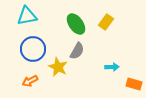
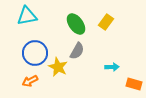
blue circle: moved 2 px right, 4 px down
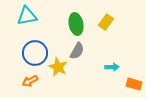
green ellipse: rotated 25 degrees clockwise
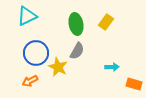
cyan triangle: rotated 15 degrees counterclockwise
blue circle: moved 1 px right
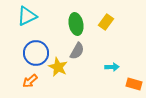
orange arrow: rotated 14 degrees counterclockwise
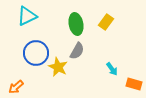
cyan arrow: moved 2 px down; rotated 56 degrees clockwise
orange arrow: moved 14 px left, 6 px down
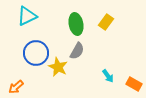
cyan arrow: moved 4 px left, 7 px down
orange rectangle: rotated 14 degrees clockwise
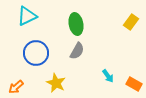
yellow rectangle: moved 25 px right
yellow star: moved 2 px left, 16 px down
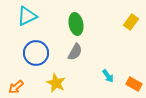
gray semicircle: moved 2 px left, 1 px down
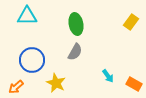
cyan triangle: rotated 25 degrees clockwise
blue circle: moved 4 px left, 7 px down
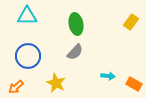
gray semicircle: rotated 12 degrees clockwise
blue circle: moved 4 px left, 4 px up
cyan arrow: rotated 48 degrees counterclockwise
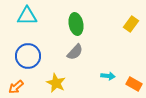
yellow rectangle: moved 2 px down
